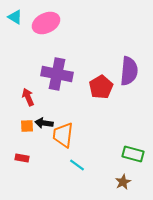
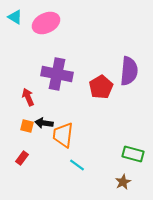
orange square: rotated 16 degrees clockwise
red rectangle: rotated 64 degrees counterclockwise
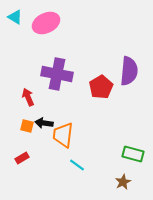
red rectangle: rotated 24 degrees clockwise
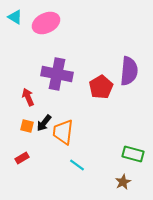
black arrow: rotated 60 degrees counterclockwise
orange trapezoid: moved 3 px up
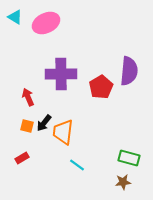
purple cross: moved 4 px right; rotated 12 degrees counterclockwise
green rectangle: moved 4 px left, 4 px down
brown star: rotated 21 degrees clockwise
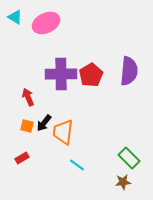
red pentagon: moved 10 px left, 12 px up
green rectangle: rotated 30 degrees clockwise
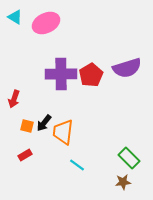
purple semicircle: moved 2 px left, 3 px up; rotated 68 degrees clockwise
red arrow: moved 14 px left, 2 px down; rotated 138 degrees counterclockwise
red rectangle: moved 3 px right, 3 px up
